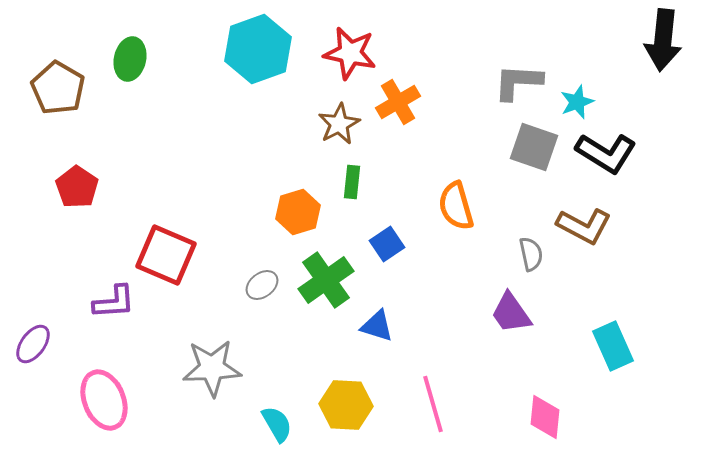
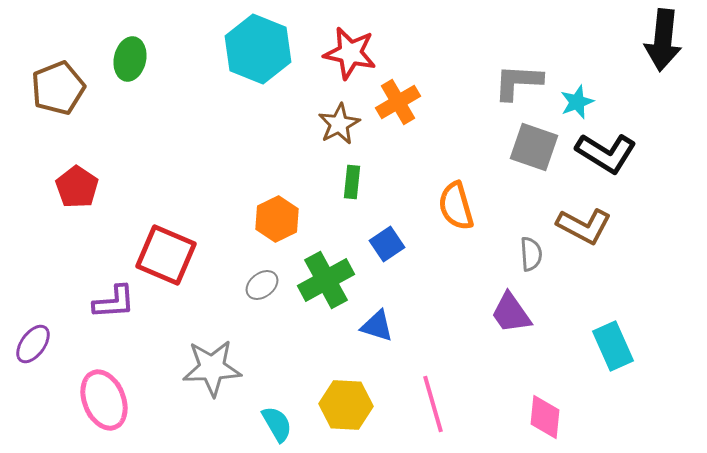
cyan hexagon: rotated 18 degrees counterclockwise
brown pentagon: rotated 20 degrees clockwise
orange hexagon: moved 21 px left, 7 px down; rotated 9 degrees counterclockwise
gray semicircle: rotated 8 degrees clockwise
green cross: rotated 6 degrees clockwise
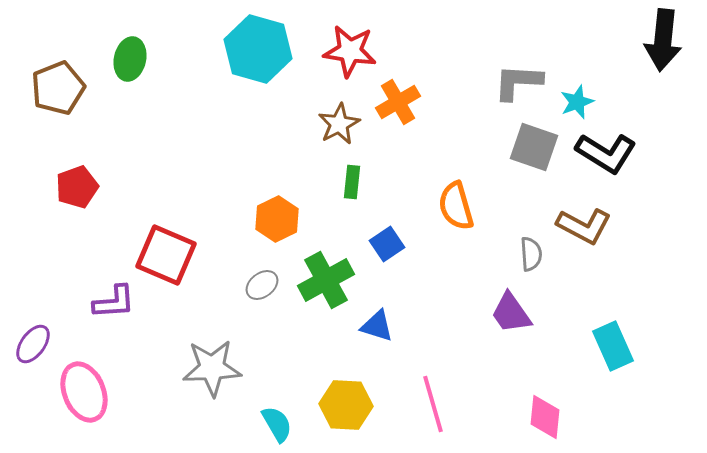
cyan hexagon: rotated 6 degrees counterclockwise
red star: moved 2 px up; rotated 4 degrees counterclockwise
red pentagon: rotated 18 degrees clockwise
pink ellipse: moved 20 px left, 8 px up
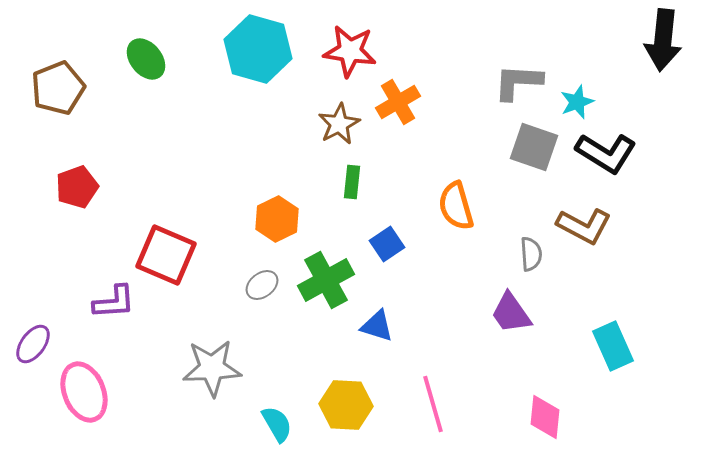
green ellipse: moved 16 px right; rotated 51 degrees counterclockwise
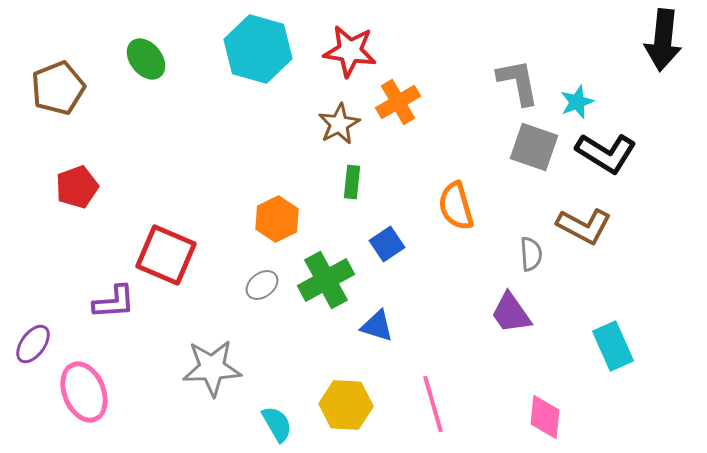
gray L-shape: rotated 76 degrees clockwise
